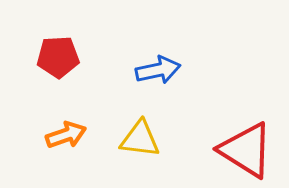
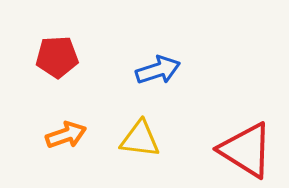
red pentagon: moved 1 px left
blue arrow: rotated 6 degrees counterclockwise
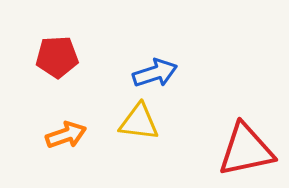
blue arrow: moved 3 px left, 3 px down
yellow triangle: moved 1 px left, 17 px up
red triangle: rotated 44 degrees counterclockwise
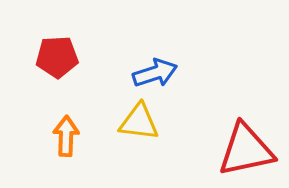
orange arrow: moved 1 px down; rotated 69 degrees counterclockwise
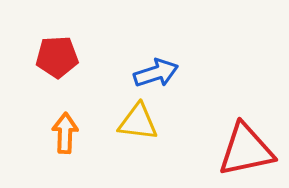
blue arrow: moved 1 px right
yellow triangle: moved 1 px left
orange arrow: moved 1 px left, 3 px up
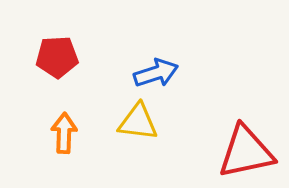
orange arrow: moved 1 px left
red triangle: moved 2 px down
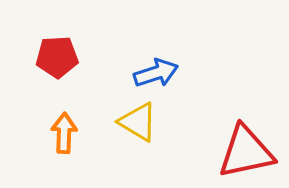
yellow triangle: rotated 24 degrees clockwise
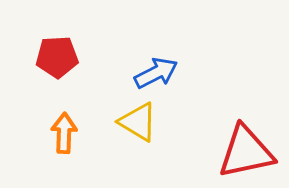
blue arrow: rotated 9 degrees counterclockwise
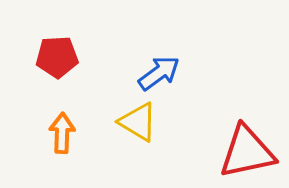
blue arrow: moved 3 px right; rotated 9 degrees counterclockwise
orange arrow: moved 2 px left
red triangle: moved 1 px right
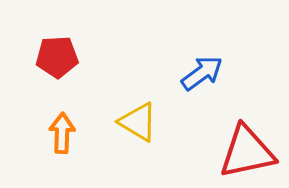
blue arrow: moved 43 px right
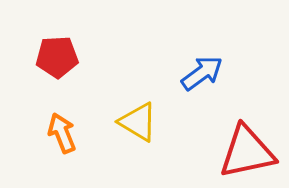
orange arrow: rotated 24 degrees counterclockwise
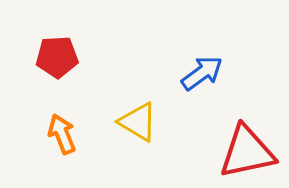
orange arrow: moved 1 px down
